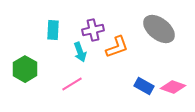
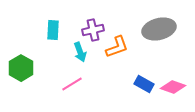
gray ellipse: rotated 52 degrees counterclockwise
green hexagon: moved 4 px left, 1 px up
blue rectangle: moved 2 px up
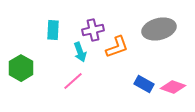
pink line: moved 1 px right, 3 px up; rotated 10 degrees counterclockwise
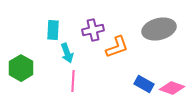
cyan arrow: moved 13 px left, 1 px down
pink line: rotated 45 degrees counterclockwise
pink diamond: moved 1 px left, 1 px down
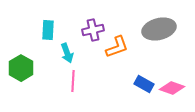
cyan rectangle: moved 5 px left
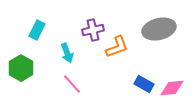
cyan rectangle: moved 11 px left; rotated 24 degrees clockwise
pink line: moved 1 px left, 3 px down; rotated 45 degrees counterclockwise
pink diamond: rotated 25 degrees counterclockwise
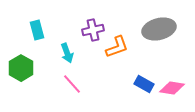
cyan rectangle: rotated 42 degrees counterclockwise
pink diamond: rotated 15 degrees clockwise
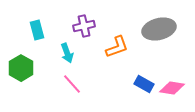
purple cross: moved 9 px left, 4 px up
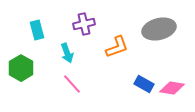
purple cross: moved 2 px up
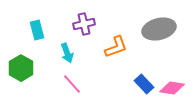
orange L-shape: moved 1 px left
blue rectangle: rotated 18 degrees clockwise
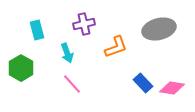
blue rectangle: moved 1 px left, 1 px up
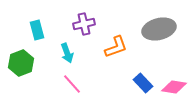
green hexagon: moved 5 px up; rotated 10 degrees clockwise
pink diamond: moved 2 px right, 1 px up
